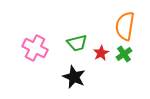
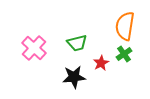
pink cross: moved 1 px left; rotated 15 degrees clockwise
red star: moved 10 px down
black star: rotated 30 degrees counterclockwise
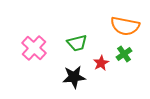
orange semicircle: rotated 88 degrees counterclockwise
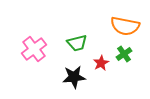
pink cross: moved 1 px down; rotated 10 degrees clockwise
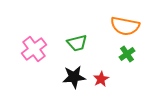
green cross: moved 3 px right
red star: moved 16 px down
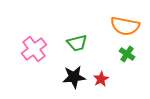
green cross: rotated 21 degrees counterclockwise
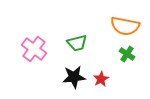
pink cross: rotated 15 degrees counterclockwise
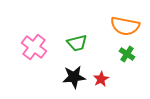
pink cross: moved 2 px up
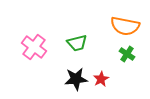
black star: moved 2 px right, 2 px down
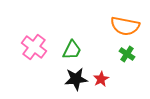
green trapezoid: moved 5 px left, 7 px down; rotated 50 degrees counterclockwise
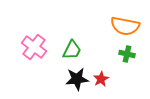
green cross: rotated 21 degrees counterclockwise
black star: moved 1 px right
